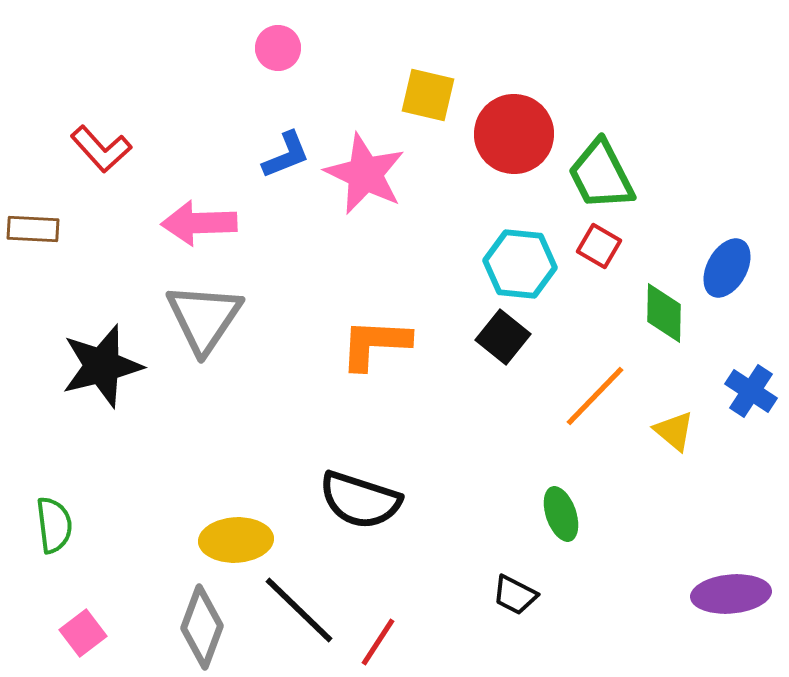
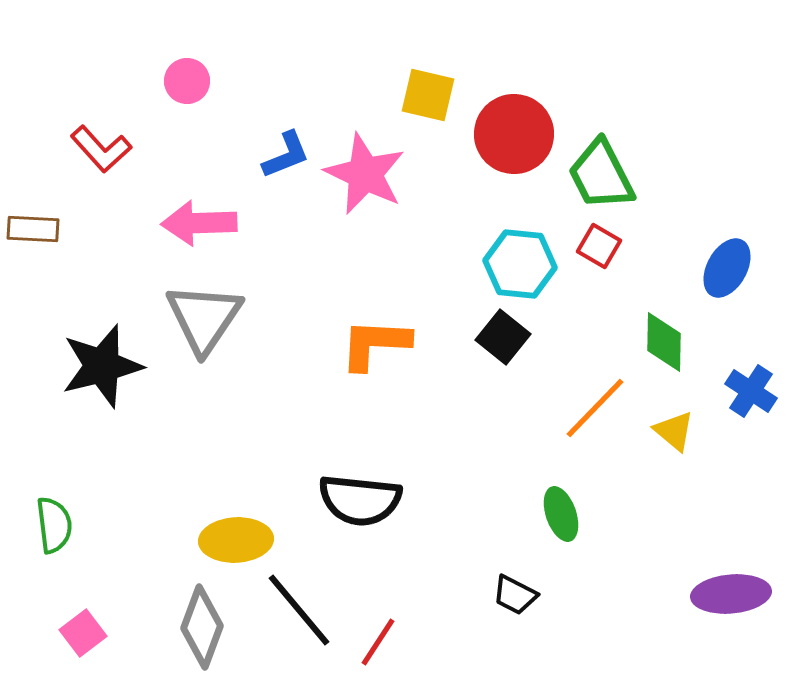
pink circle: moved 91 px left, 33 px down
green diamond: moved 29 px down
orange line: moved 12 px down
black semicircle: rotated 12 degrees counterclockwise
black line: rotated 6 degrees clockwise
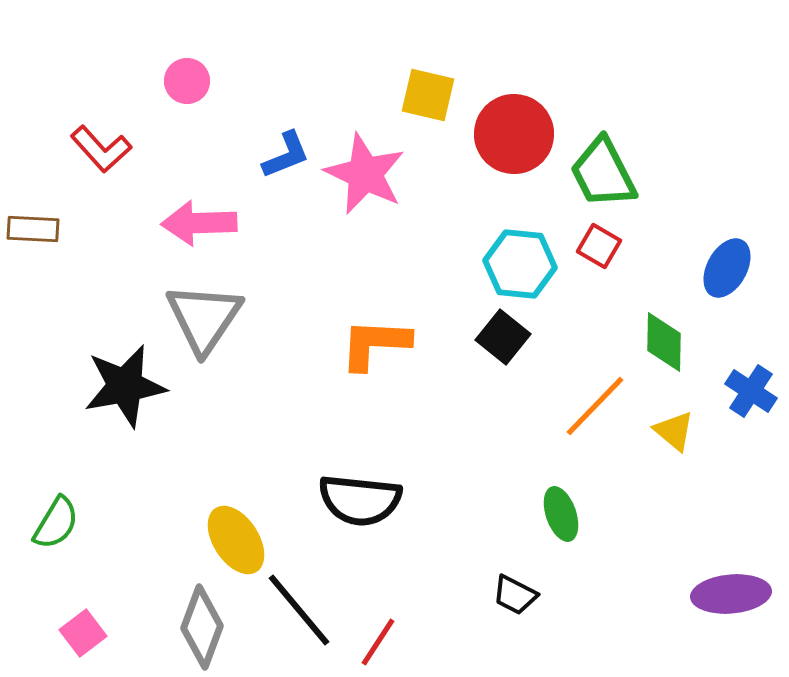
green trapezoid: moved 2 px right, 2 px up
black star: moved 23 px right, 20 px down; rotated 4 degrees clockwise
orange line: moved 2 px up
green semicircle: moved 2 px right, 2 px up; rotated 38 degrees clockwise
yellow ellipse: rotated 60 degrees clockwise
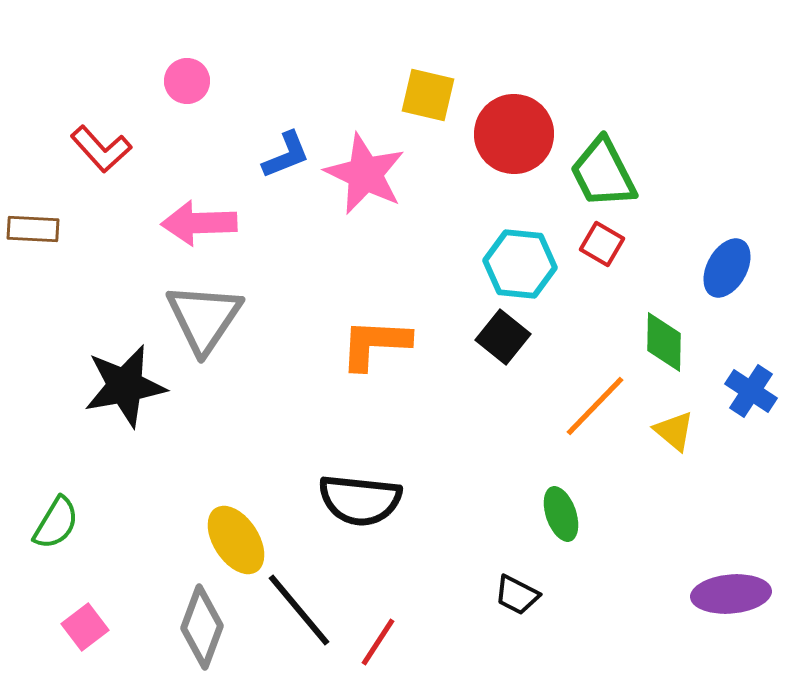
red square: moved 3 px right, 2 px up
black trapezoid: moved 2 px right
pink square: moved 2 px right, 6 px up
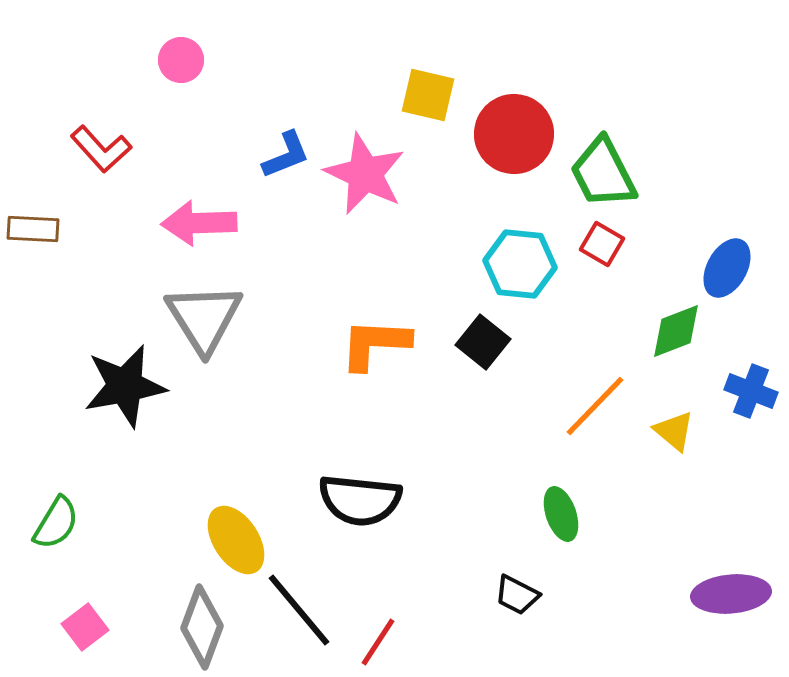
pink circle: moved 6 px left, 21 px up
gray triangle: rotated 6 degrees counterclockwise
black square: moved 20 px left, 5 px down
green diamond: moved 12 px right, 11 px up; rotated 68 degrees clockwise
blue cross: rotated 12 degrees counterclockwise
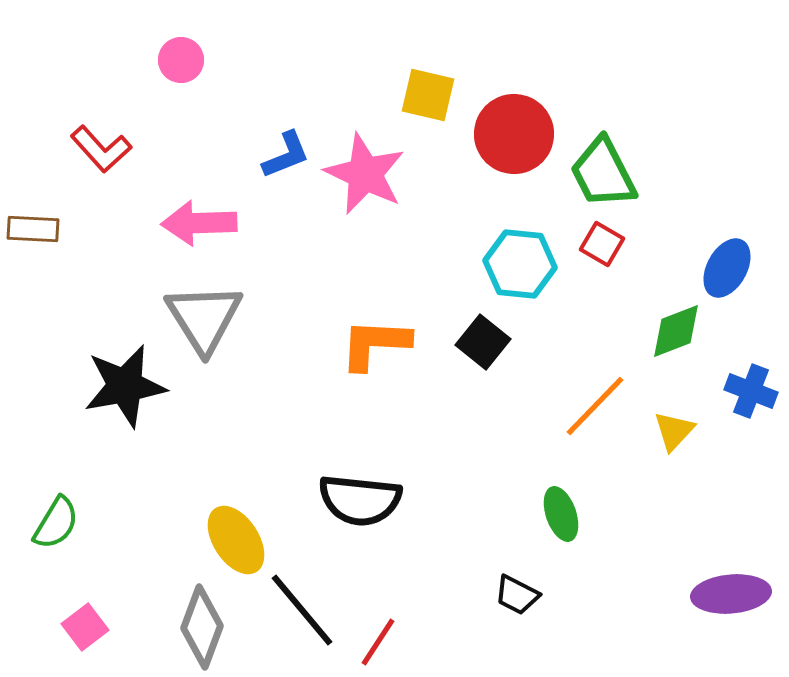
yellow triangle: rotated 33 degrees clockwise
black line: moved 3 px right
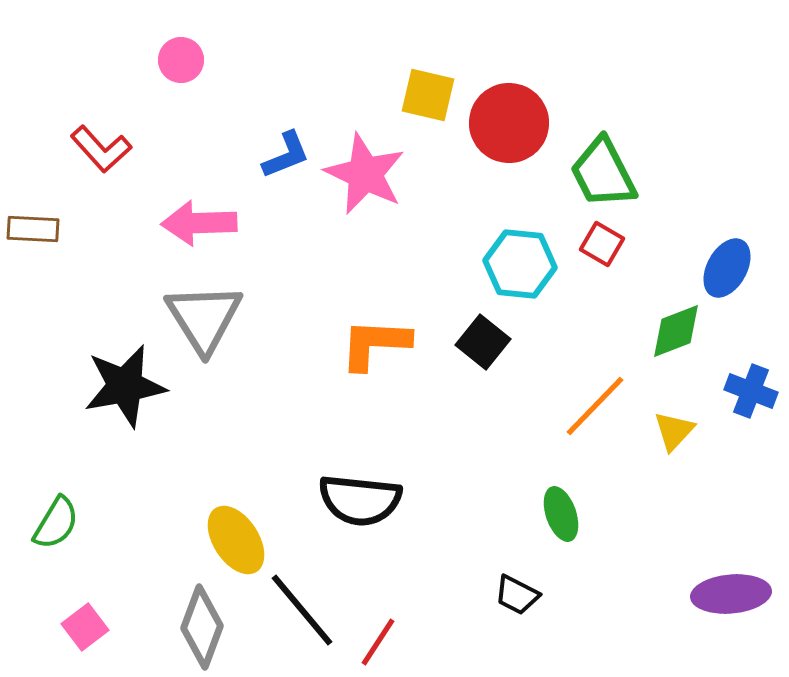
red circle: moved 5 px left, 11 px up
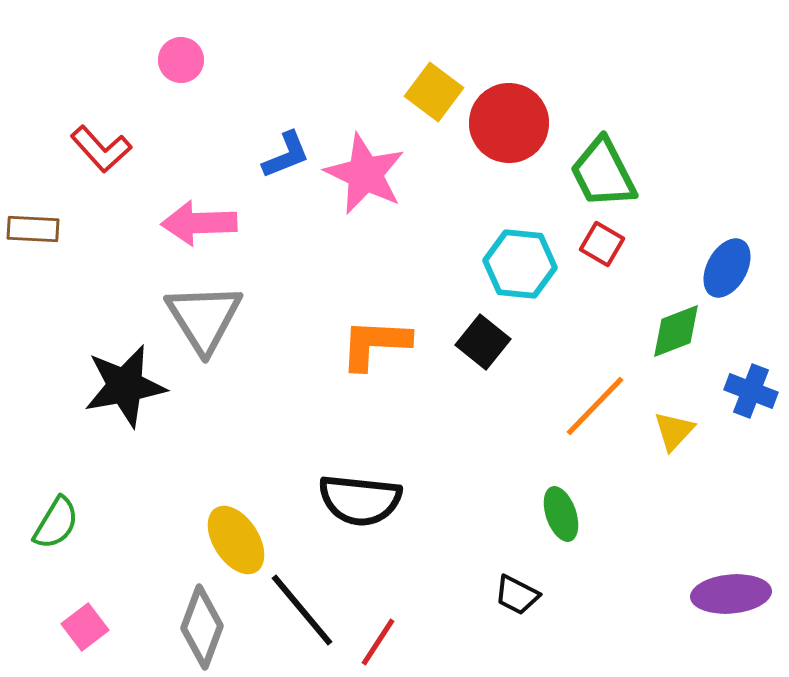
yellow square: moved 6 px right, 3 px up; rotated 24 degrees clockwise
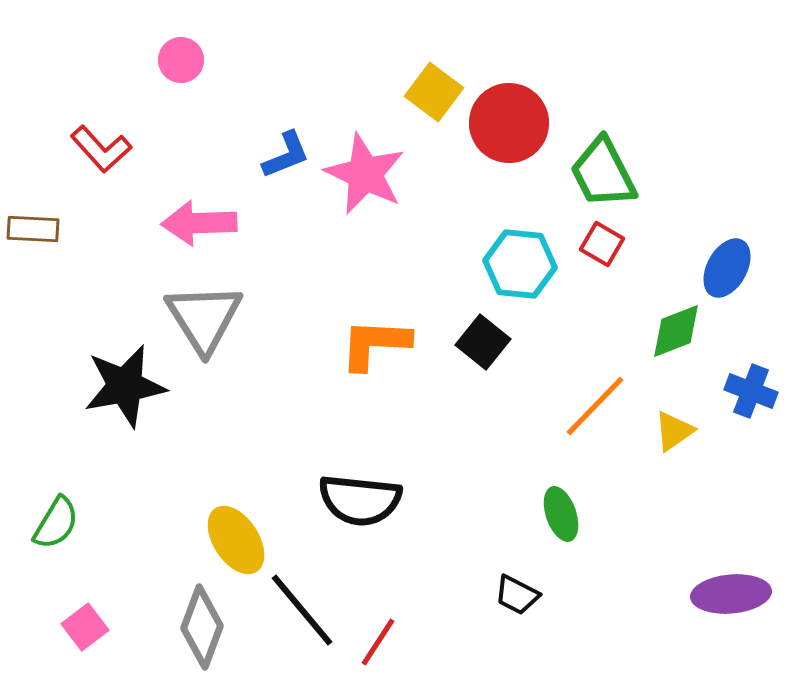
yellow triangle: rotated 12 degrees clockwise
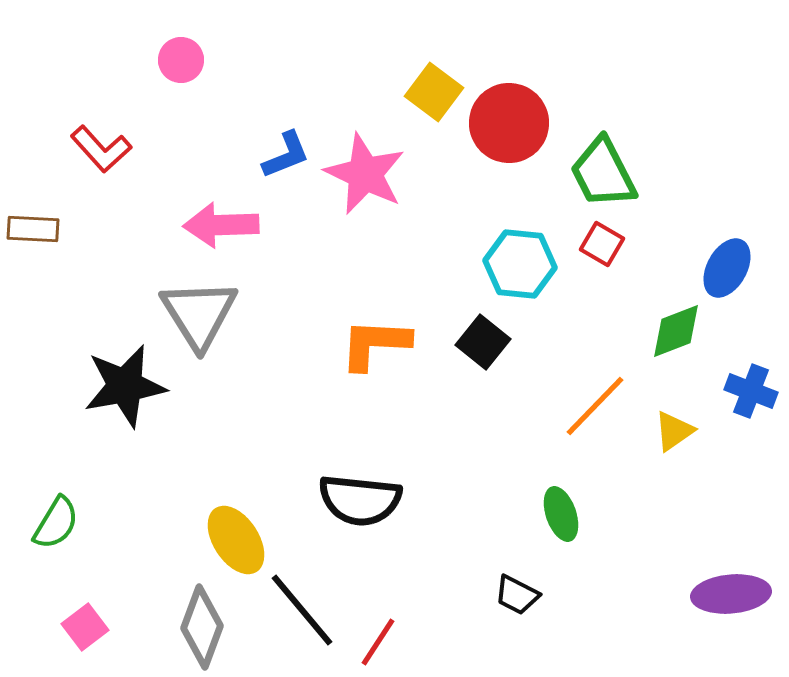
pink arrow: moved 22 px right, 2 px down
gray triangle: moved 5 px left, 4 px up
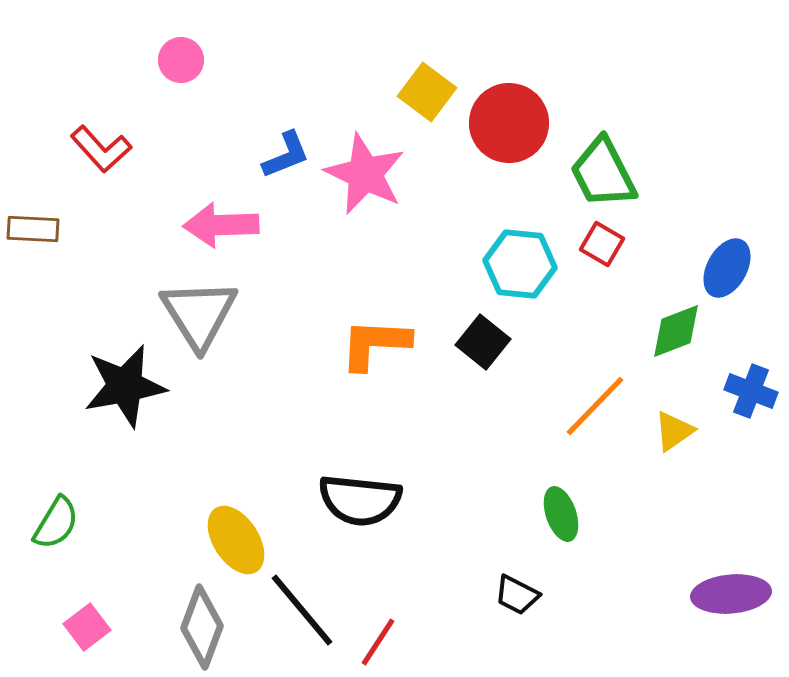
yellow square: moved 7 px left
pink square: moved 2 px right
